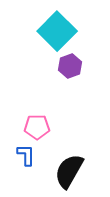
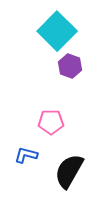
purple hexagon: rotated 20 degrees counterclockwise
pink pentagon: moved 14 px right, 5 px up
blue L-shape: rotated 75 degrees counterclockwise
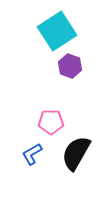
cyan square: rotated 12 degrees clockwise
blue L-shape: moved 6 px right, 1 px up; rotated 45 degrees counterclockwise
black semicircle: moved 7 px right, 18 px up
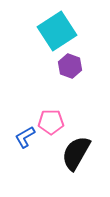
blue L-shape: moved 7 px left, 17 px up
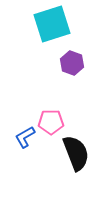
cyan square: moved 5 px left, 7 px up; rotated 15 degrees clockwise
purple hexagon: moved 2 px right, 3 px up
black semicircle: rotated 129 degrees clockwise
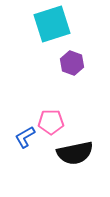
black semicircle: moved 1 px left; rotated 99 degrees clockwise
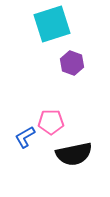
black semicircle: moved 1 px left, 1 px down
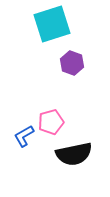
pink pentagon: rotated 15 degrees counterclockwise
blue L-shape: moved 1 px left, 1 px up
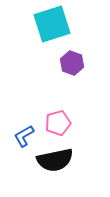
pink pentagon: moved 7 px right, 1 px down
black semicircle: moved 19 px left, 6 px down
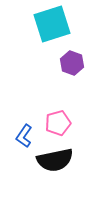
blue L-shape: rotated 25 degrees counterclockwise
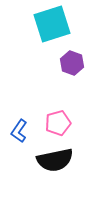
blue L-shape: moved 5 px left, 5 px up
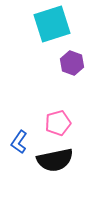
blue L-shape: moved 11 px down
